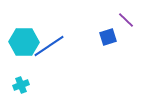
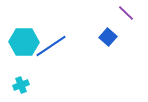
purple line: moved 7 px up
blue square: rotated 30 degrees counterclockwise
blue line: moved 2 px right
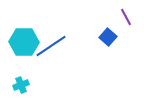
purple line: moved 4 px down; rotated 18 degrees clockwise
